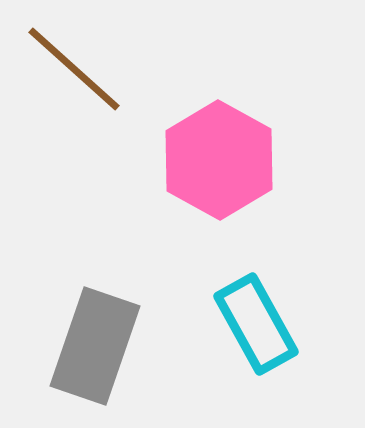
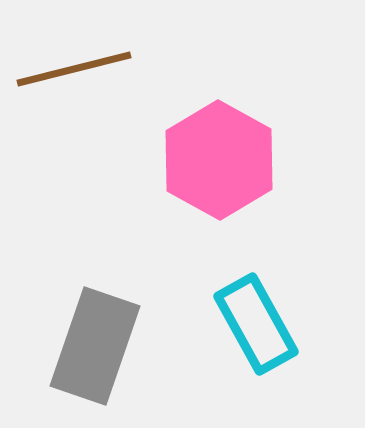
brown line: rotated 56 degrees counterclockwise
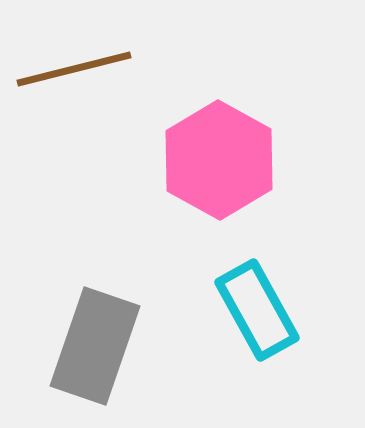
cyan rectangle: moved 1 px right, 14 px up
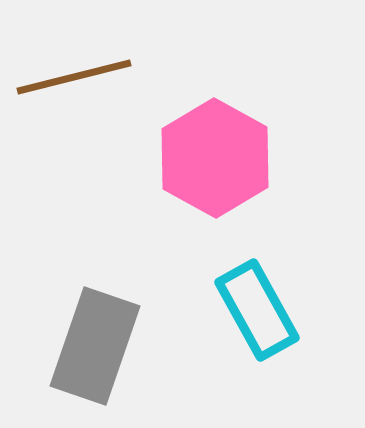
brown line: moved 8 px down
pink hexagon: moved 4 px left, 2 px up
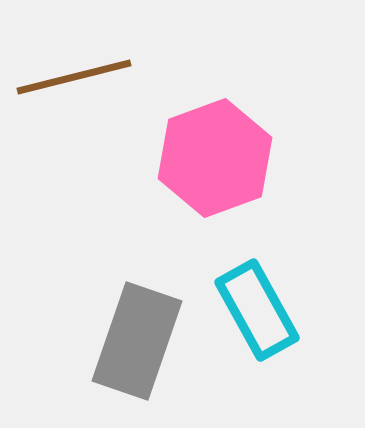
pink hexagon: rotated 11 degrees clockwise
gray rectangle: moved 42 px right, 5 px up
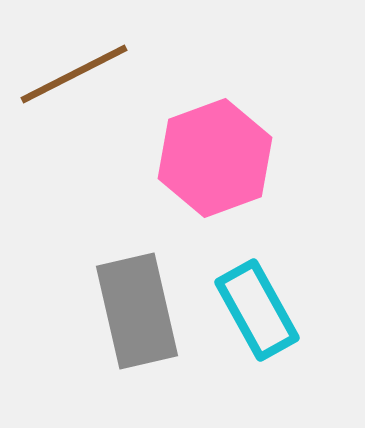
brown line: moved 3 px up; rotated 13 degrees counterclockwise
gray rectangle: moved 30 px up; rotated 32 degrees counterclockwise
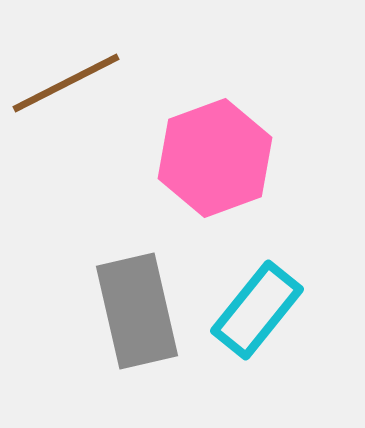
brown line: moved 8 px left, 9 px down
cyan rectangle: rotated 68 degrees clockwise
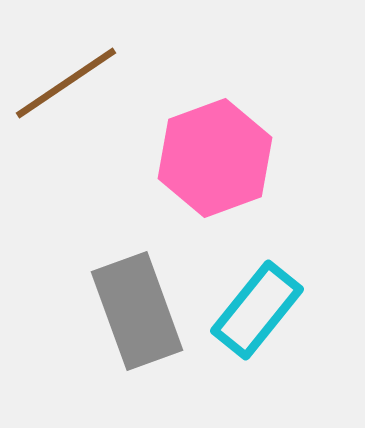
brown line: rotated 7 degrees counterclockwise
gray rectangle: rotated 7 degrees counterclockwise
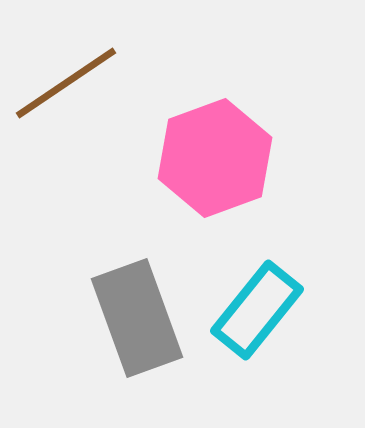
gray rectangle: moved 7 px down
